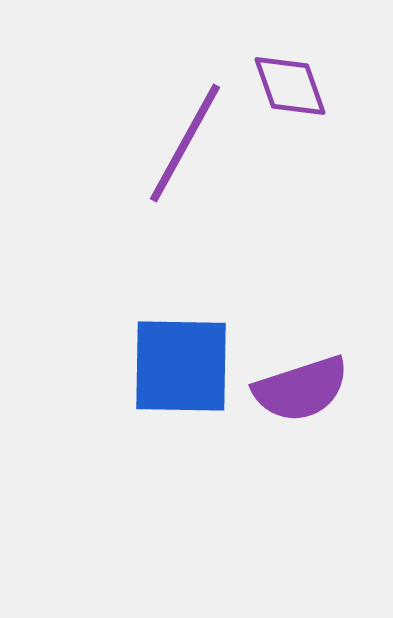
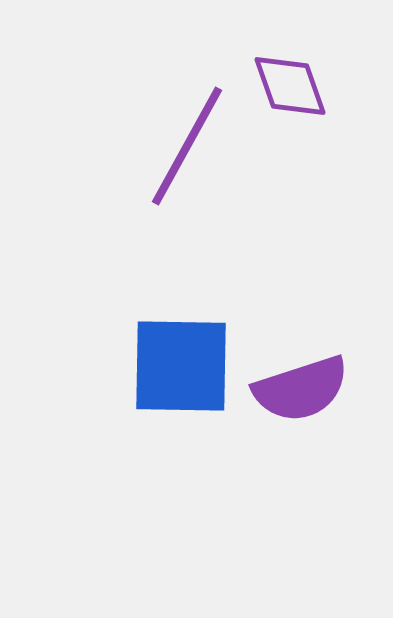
purple line: moved 2 px right, 3 px down
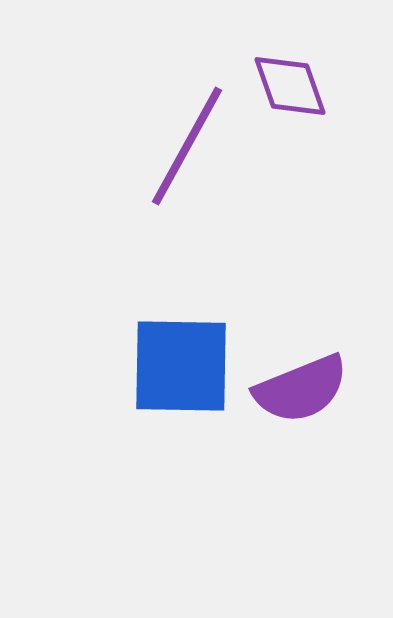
purple semicircle: rotated 4 degrees counterclockwise
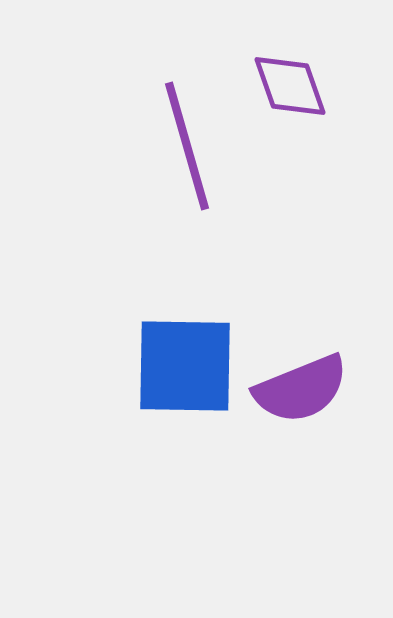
purple line: rotated 45 degrees counterclockwise
blue square: moved 4 px right
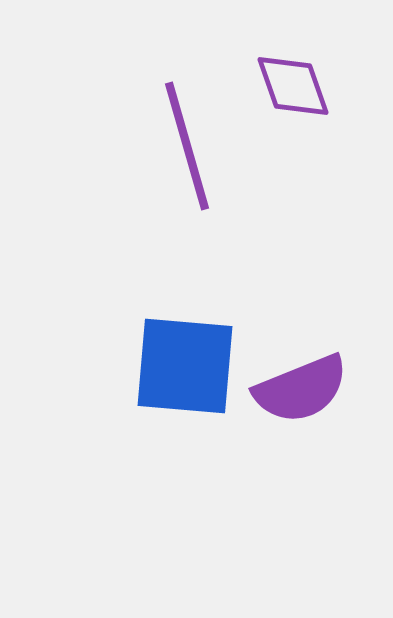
purple diamond: moved 3 px right
blue square: rotated 4 degrees clockwise
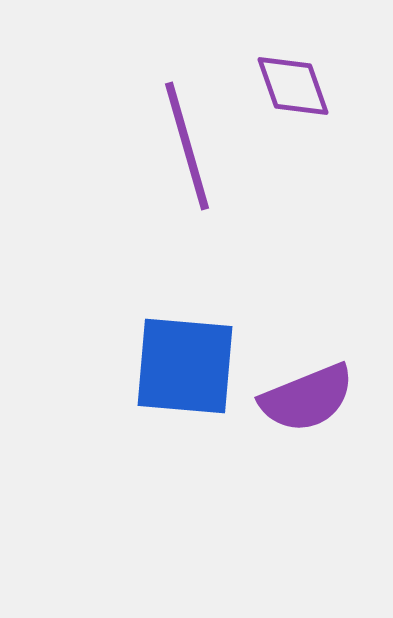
purple semicircle: moved 6 px right, 9 px down
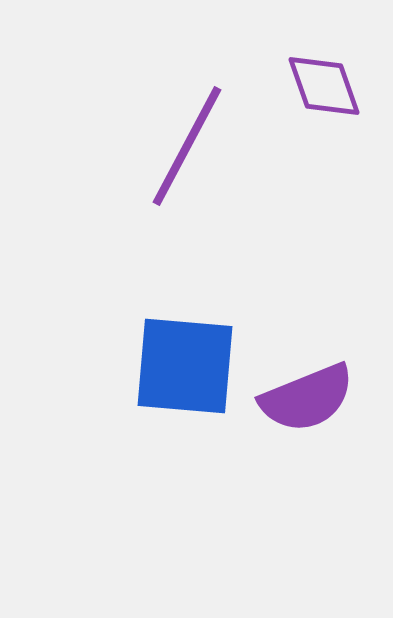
purple diamond: moved 31 px right
purple line: rotated 44 degrees clockwise
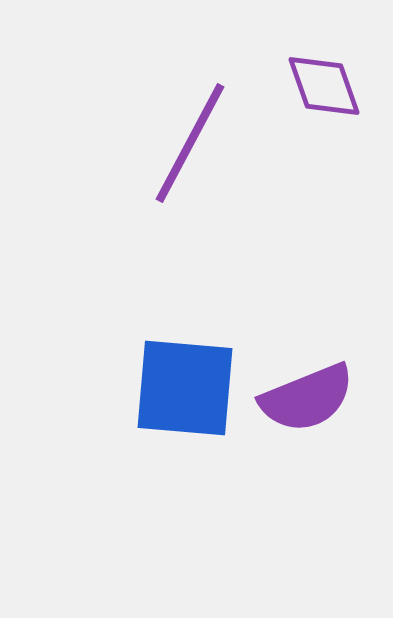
purple line: moved 3 px right, 3 px up
blue square: moved 22 px down
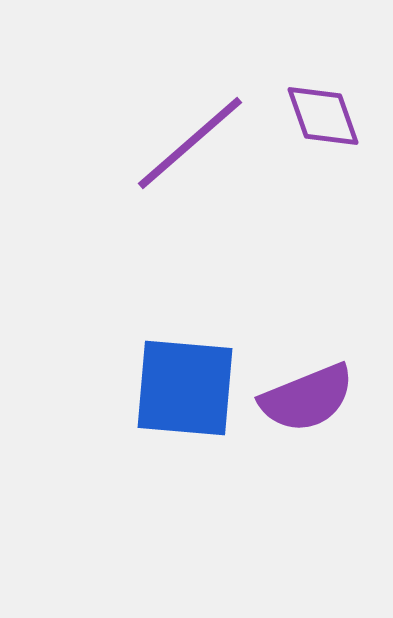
purple diamond: moved 1 px left, 30 px down
purple line: rotated 21 degrees clockwise
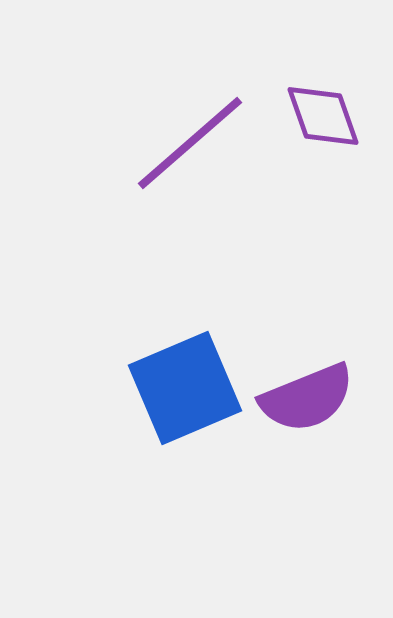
blue square: rotated 28 degrees counterclockwise
